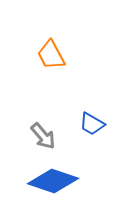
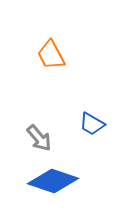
gray arrow: moved 4 px left, 2 px down
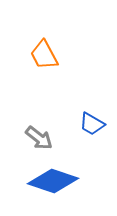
orange trapezoid: moved 7 px left
gray arrow: rotated 12 degrees counterclockwise
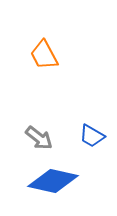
blue trapezoid: moved 12 px down
blue diamond: rotated 6 degrees counterclockwise
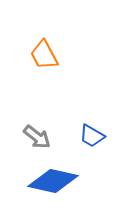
gray arrow: moved 2 px left, 1 px up
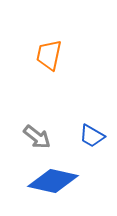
orange trapezoid: moved 5 px right; rotated 40 degrees clockwise
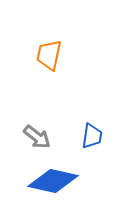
blue trapezoid: rotated 112 degrees counterclockwise
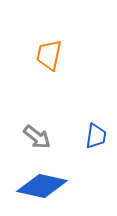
blue trapezoid: moved 4 px right
blue diamond: moved 11 px left, 5 px down
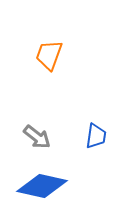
orange trapezoid: rotated 8 degrees clockwise
